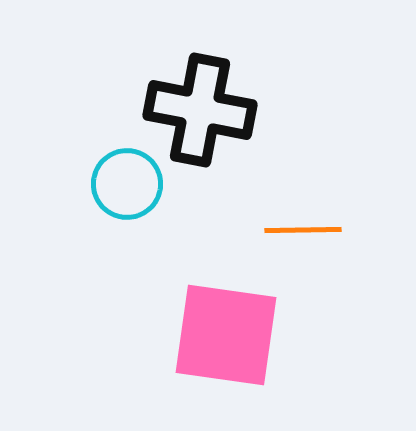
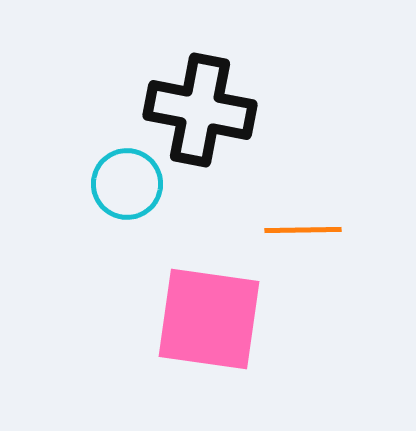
pink square: moved 17 px left, 16 px up
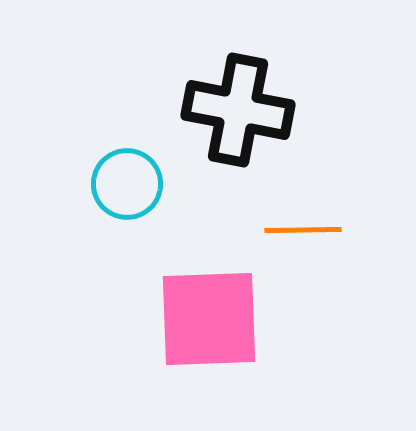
black cross: moved 38 px right
pink square: rotated 10 degrees counterclockwise
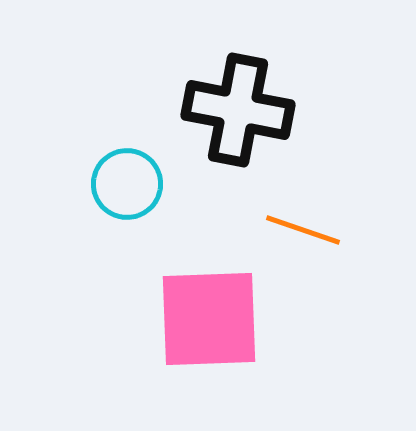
orange line: rotated 20 degrees clockwise
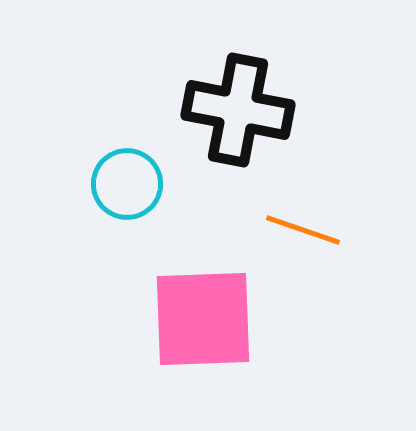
pink square: moved 6 px left
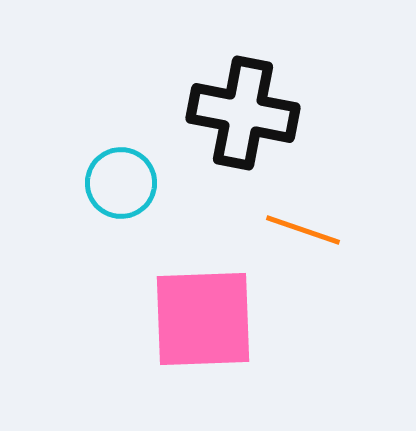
black cross: moved 5 px right, 3 px down
cyan circle: moved 6 px left, 1 px up
